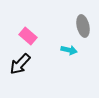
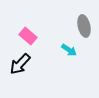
gray ellipse: moved 1 px right
cyan arrow: rotated 21 degrees clockwise
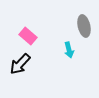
cyan arrow: rotated 42 degrees clockwise
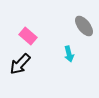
gray ellipse: rotated 25 degrees counterclockwise
cyan arrow: moved 4 px down
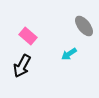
cyan arrow: rotated 70 degrees clockwise
black arrow: moved 2 px right, 2 px down; rotated 15 degrees counterclockwise
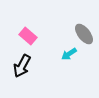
gray ellipse: moved 8 px down
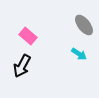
gray ellipse: moved 9 px up
cyan arrow: moved 10 px right; rotated 112 degrees counterclockwise
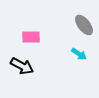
pink rectangle: moved 3 px right, 1 px down; rotated 42 degrees counterclockwise
black arrow: rotated 90 degrees counterclockwise
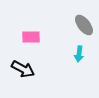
cyan arrow: rotated 63 degrees clockwise
black arrow: moved 1 px right, 3 px down
